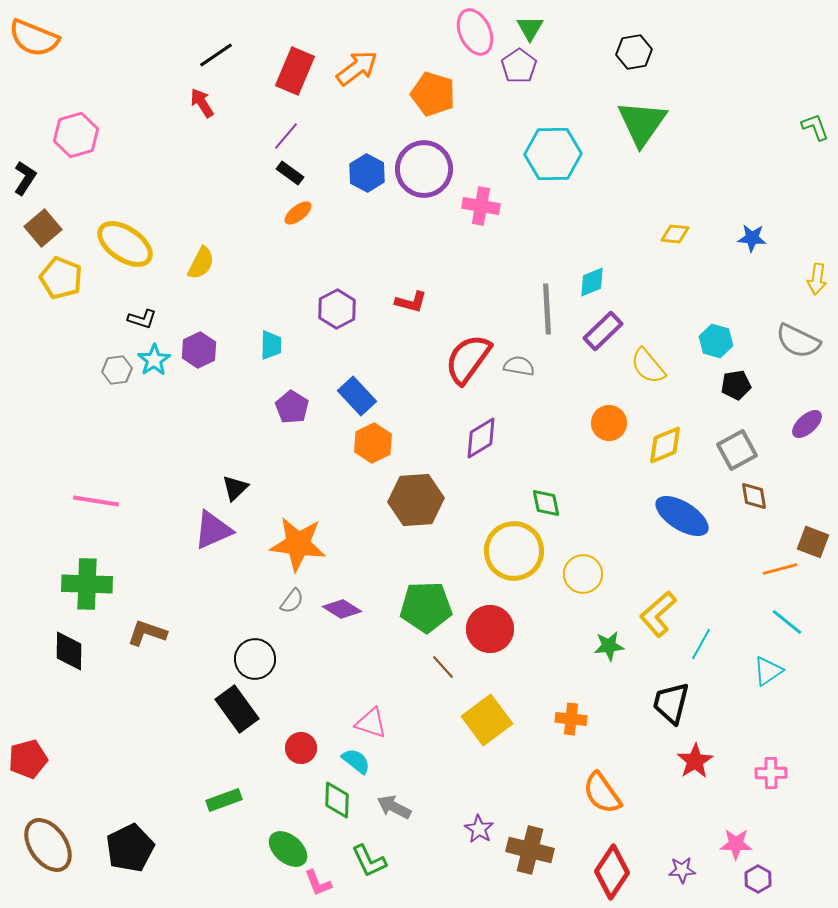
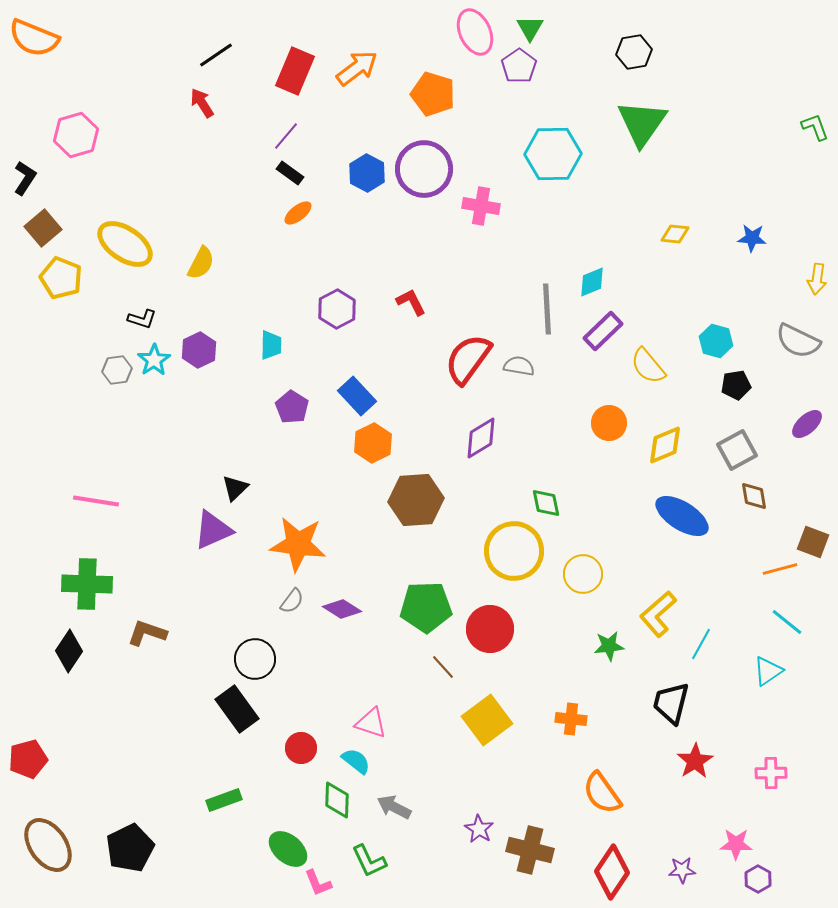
red L-shape at (411, 302): rotated 132 degrees counterclockwise
black diamond at (69, 651): rotated 33 degrees clockwise
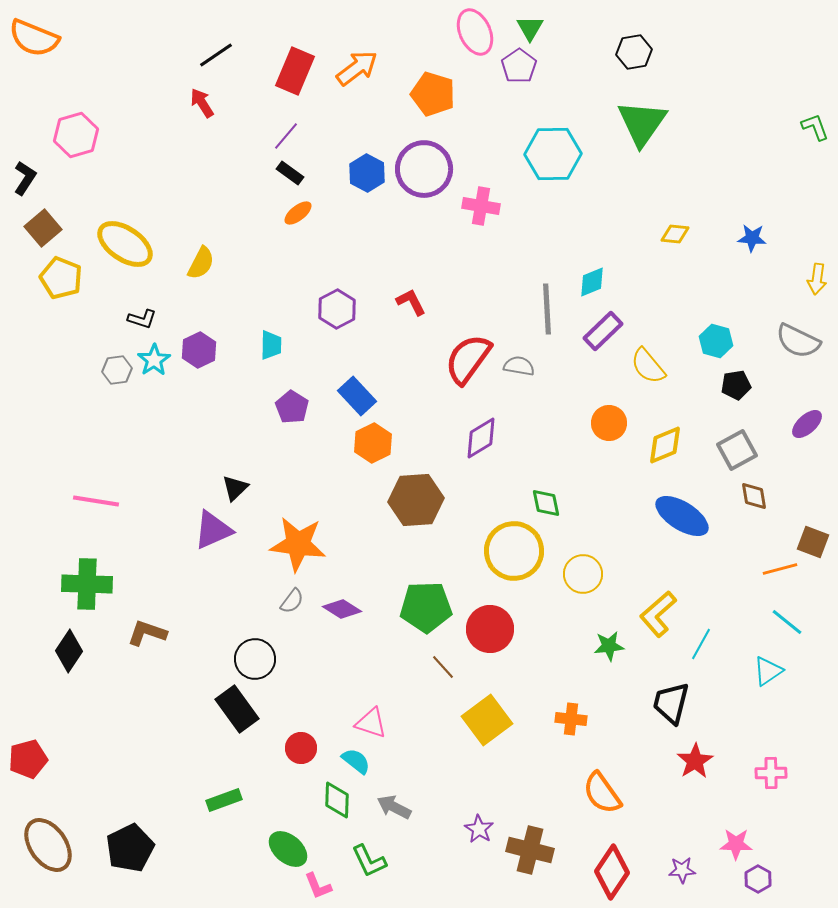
pink L-shape at (318, 883): moved 3 px down
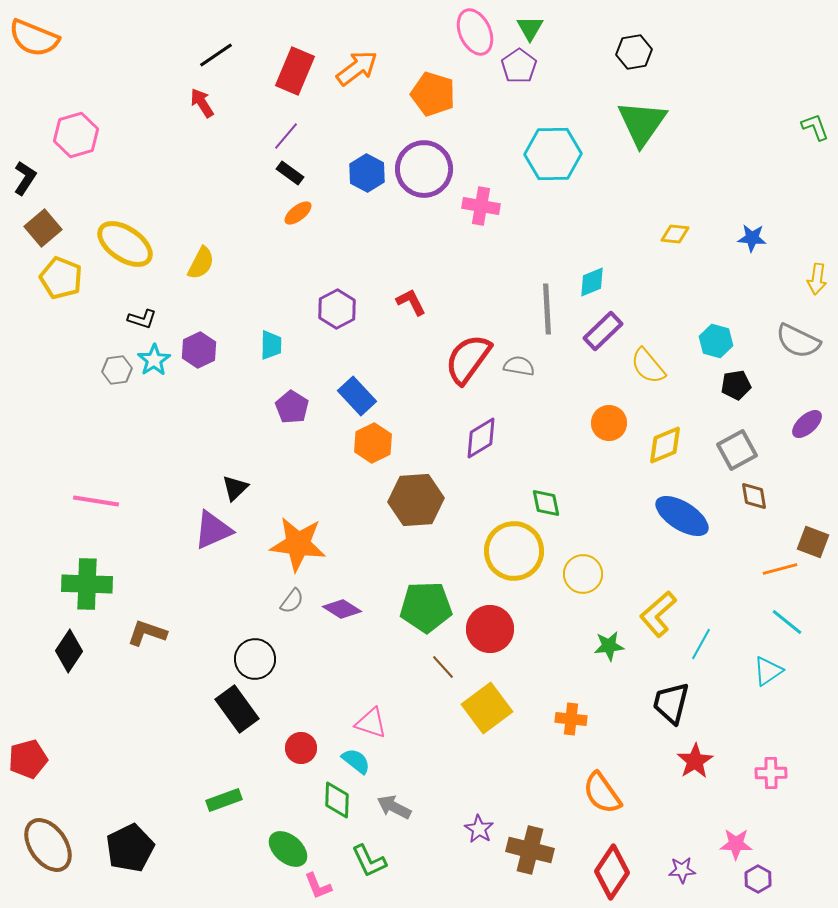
yellow square at (487, 720): moved 12 px up
